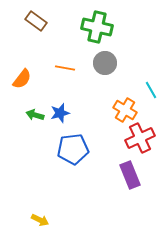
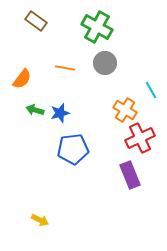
green cross: rotated 16 degrees clockwise
green arrow: moved 5 px up
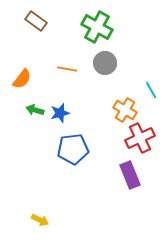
orange line: moved 2 px right, 1 px down
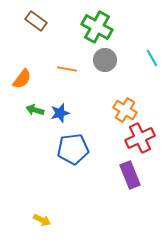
gray circle: moved 3 px up
cyan line: moved 1 px right, 32 px up
yellow arrow: moved 2 px right
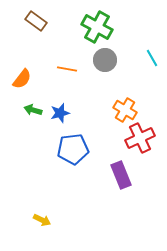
green arrow: moved 2 px left
purple rectangle: moved 9 px left
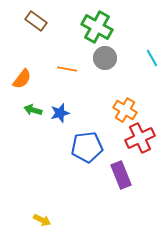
gray circle: moved 2 px up
blue pentagon: moved 14 px right, 2 px up
